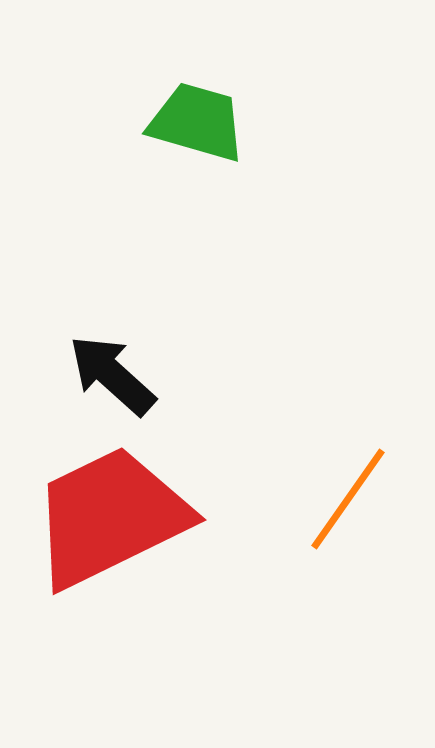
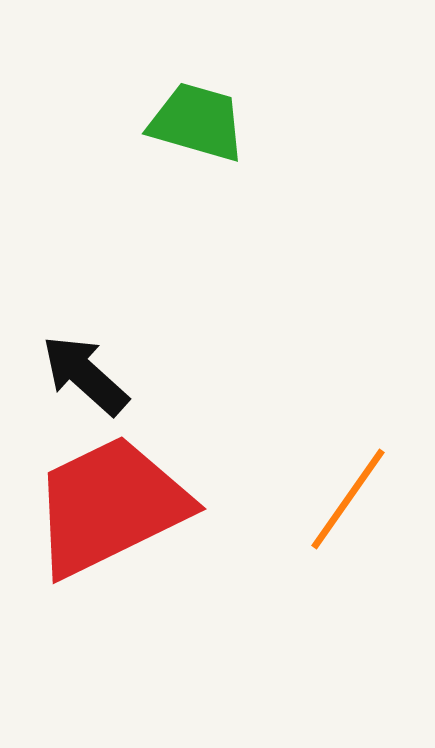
black arrow: moved 27 px left
red trapezoid: moved 11 px up
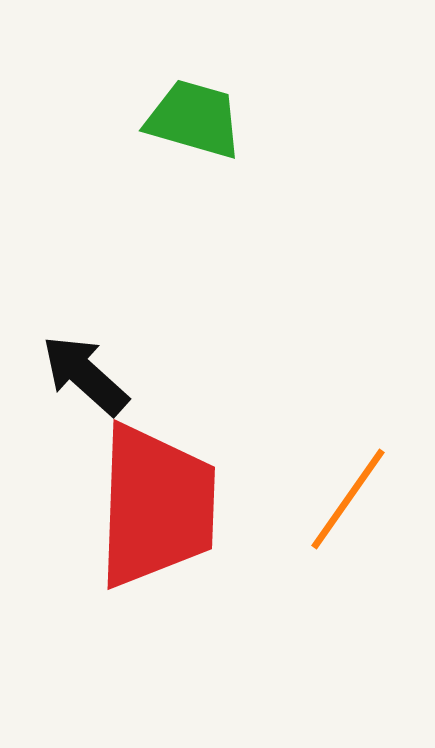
green trapezoid: moved 3 px left, 3 px up
red trapezoid: moved 46 px right; rotated 118 degrees clockwise
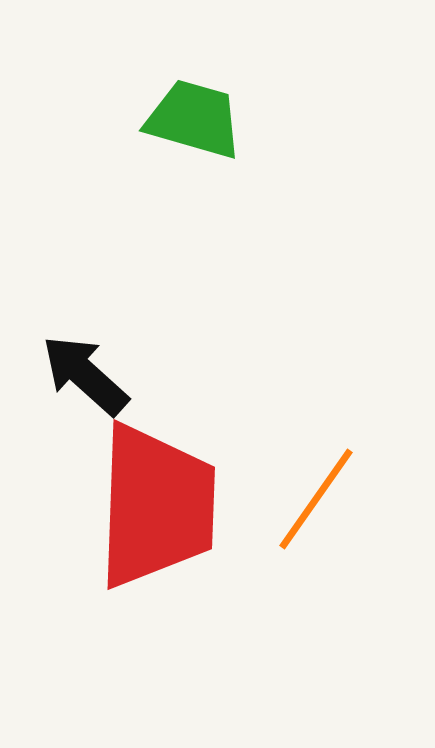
orange line: moved 32 px left
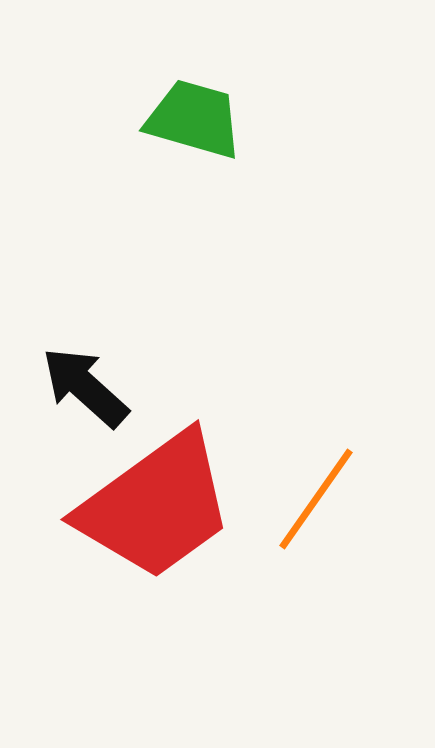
black arrow: moved 12 px down
red trapezoid: rotated 52 degrees clockwise
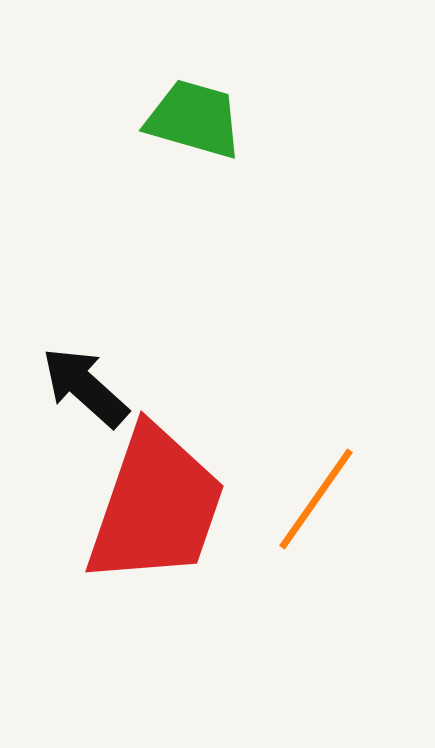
red trapezoid: rotated 35 degrees counterclockwise
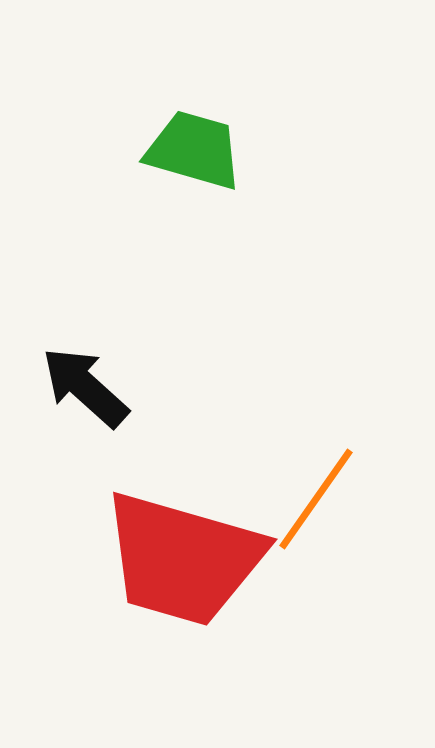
green trapezoid: moved 31 px down
red trapezoid: moved 27 px right, 53 px down; rotated 87 degrees clockwise
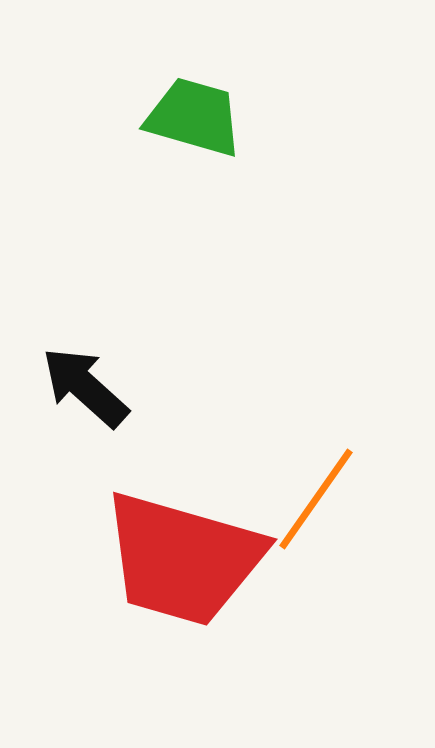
green trapezoid: moved 33 px up
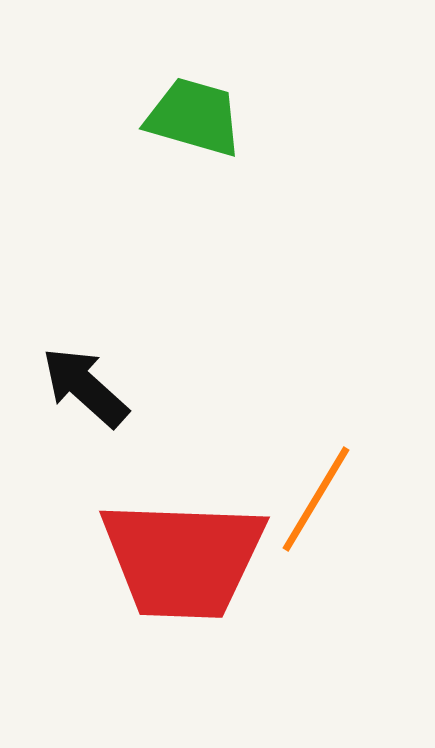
orange line: rotated 4 degrees counterclockwise
red trapezoid: rotated 14 degrees counterclockwise
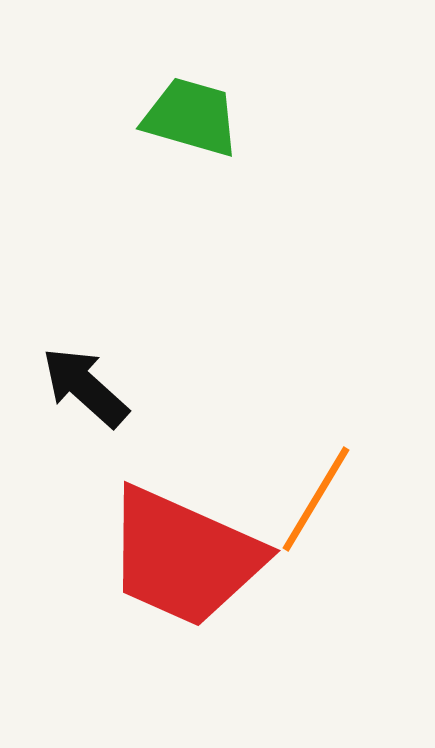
green trapezoid: moved 3 px left
red trapezoid: moved 1 px right, 2 px up; rotated 22 degrees clockwise
